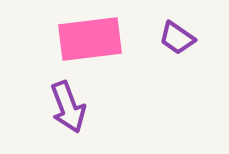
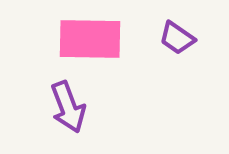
pink rectangle: rotated 8 degrees clockwise
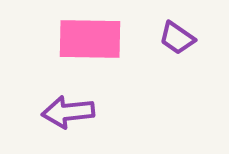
purple arrow: moved 5 px down; rotated 105 degrees clockwise
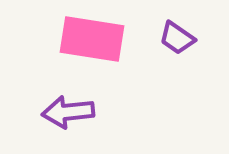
pink rectangle: moved 2 px right; rotated 8 degrees clockwise
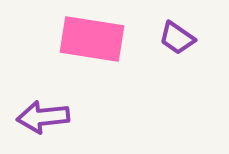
purple arrow: moved 25 px left, 5 px down
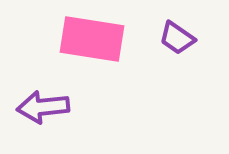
purple arrow: moved 10 px up
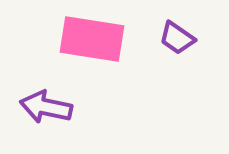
purple arrow: moved 3 px right; rotated 18 degrees clockwise
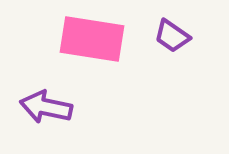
purple trapezoid: moved 5 px left, 2 px up
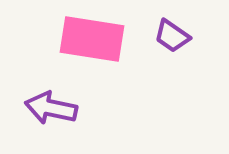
purple arrow: moved 5 px right, 1 px down
